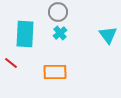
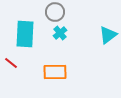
gray circle: moved 3 px left
cyan triangle: rotated 30 degrees clockwise
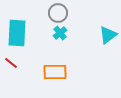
gray circle: moved 3 px right, 1 px down
cyan rectangle: moved 8 px left, 1 px up
